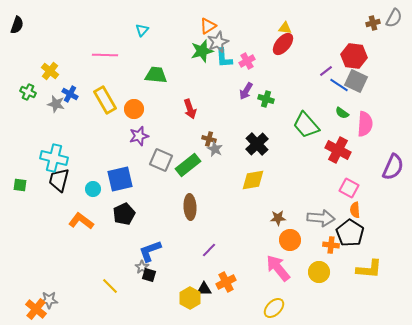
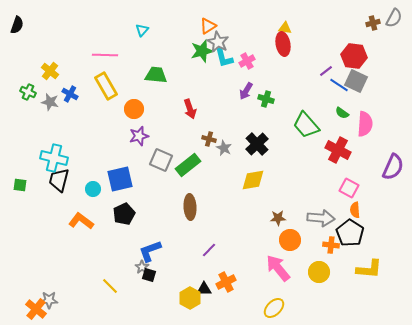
gray star at (218, 42): rotated 20 degrees counterclockwise
red ellipse at (283, 44): rotated 50 degrees counterclockwise
cyan L-shape at (224, 58): rotated 10 degrees counterclockwise
yellow rectangle at (105, 100): moved 1 px right, 14 px up
gray star at (56, 104): moved 6 px left, 2 px up
gray star at (215, 149): moved 9 px right, 1 px up
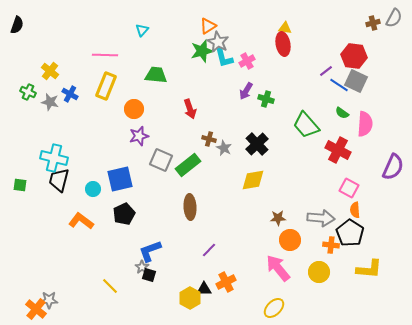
yellow rectangle at (106, 86): rotated 52 degrees clockwise
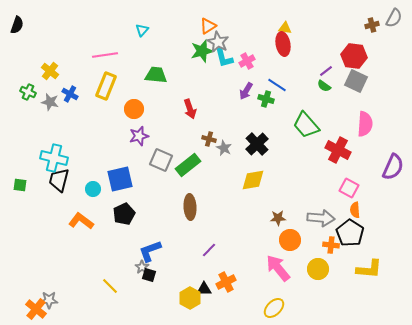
brown cross at (373, 23): moved 1 px left, 2 px down
pink line at (105, 55): rotated 10 degrees counterclockwise
blue line at (339, 85): moved 62 px left
green semicircle at (342, 113): moved 18 px left, 27 px up
yellow circle at (319, 272): moved 1 px left, 3 px up
